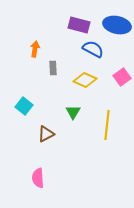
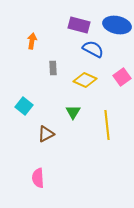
orange arrow: moved 3 px left, 8 px up
yellow line: rotated 12 degrees counterclockwise
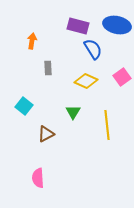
purple rectangle: moved 1 px left, 1 px down
blue semicircle: rotated 30 degrees clockwise
gray rectangle: moved 5 px left
yellow diamond: moved 1 px right, 1 px down
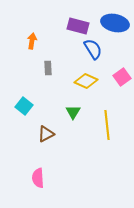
blue ellipse: moved 2 px left, 2 px up
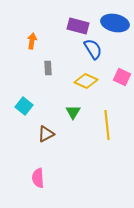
pink square: rotated 30 degrees counterclockwise
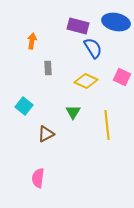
blue ellipse: moved 1 px right, 1 px up
blue semicircle: moved 1 px up
pink semicircle: rotated 12 degrees clockwise
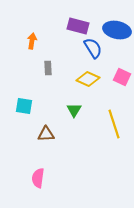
blue ellipse: moved 1 px right, 8 px down
yellow diamond: moved 2 px right, 2 px up
cyan square: rotated 30 degrees counterclockwise
green triangle: moved 1 px right, 2 px up
yellow line: moved 7 px right, 1 px up; rotated 12 degrees counterclockwise
brown triangle: rotated 24 degrees clockwise
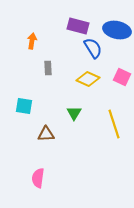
green triangle: moved 3 px down
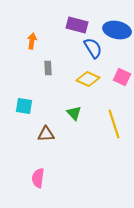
purple rectangle: moved 1 px left, 1 px up
green triangle: rotated 14 degrees counterclockwise
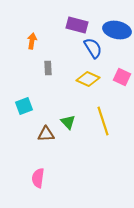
cyan square: rotated 30 degrees counterclockwise
green triangle: moved 6 px left, 9 px down
yellow line: moved 11 px left, 3 px up
